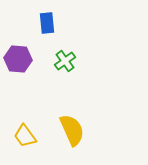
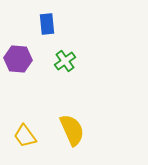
blue rectangle: moved 1 px down
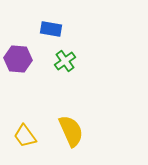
blue rectangle: moved 4 px right, 5 px down; rotated 75 degrees counterclockwise
yellow semicircle: moved 1 px left, 1 px down
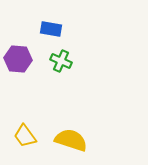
green cross: moved 4 px left; rotated 30 degrees counterclockwise
yellow semicircle: moved 9 px down; rotated 48 degrees counterclockwise
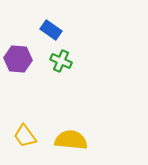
blue rectangle: moved 1 px down; rotated 25 degrees clockwise
yellow semicircle: rotated 12 degrees counterclockwise
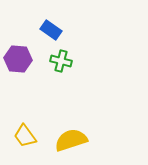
green cross: rotated 10 degrees counterclockwise
yellow semicircle: rotated 24 degrees counterclockwise
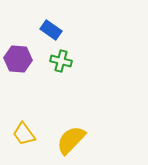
yellow trapezoid: moved 1 px left, 2 px up
yellow semicircle: rotated 28 degrees counterclockwise
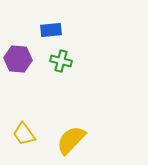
blue rectangle: rotated 40 degrees counterclockwise
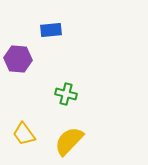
green cross: moved 5 px right, 33 px down
yellow semicircle: moved 2 px left, 1 px down
